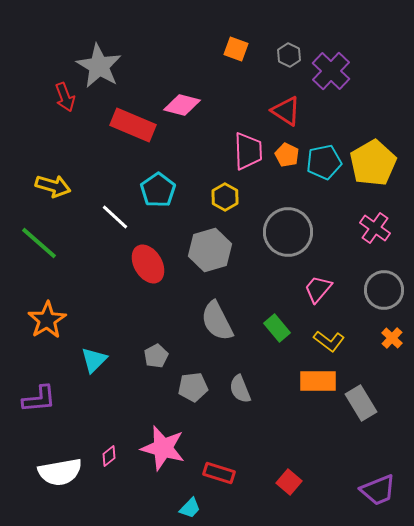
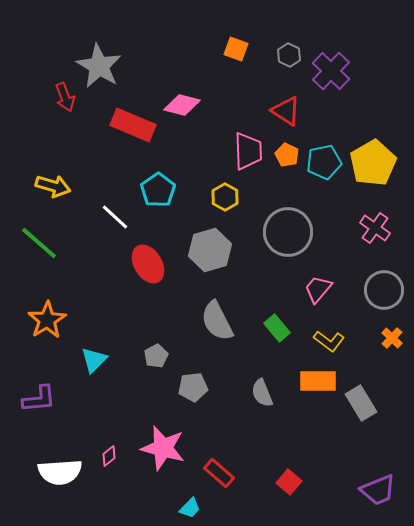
gray semicircle at (240, 389): moved 22 px right, 4 px down
white semicircle at (60, 472): rotated 6 degrees clockwise
red rectangle at (219, 473): rotated 24 degrees clockwise
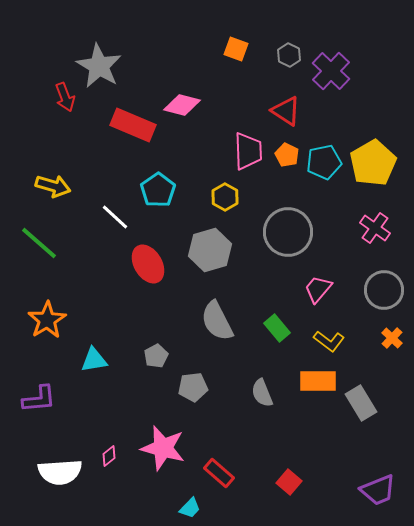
cyan triangle at (94, 360): rotated 36 degrees clockwise
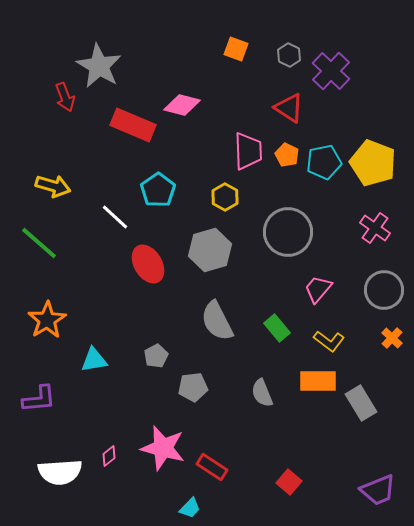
red triangle at (286, 111): moved 3 px right, 3 px up
yellow pentagon at (373, 163): rotated 21 degrees counterclockwise
red rectangle at (219, 473): moved 7 px left, 6 px up; rotated 8 degrees counterclockwise
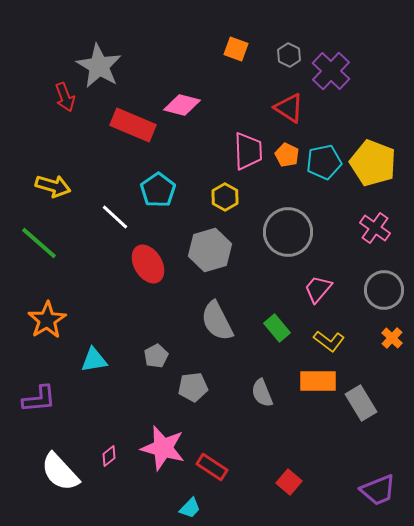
white semicircle at (60, 472): rotated 51 degrees clockwise
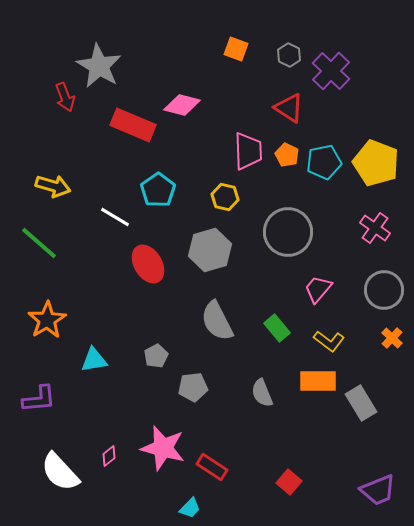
yellow pentagon at (373, 163): moved 3 px right
yellow hexagon at (225, 197): rotated 16 degrees counterclockwise
white line at (115, 217): rotated 12 degrees counterclockwise
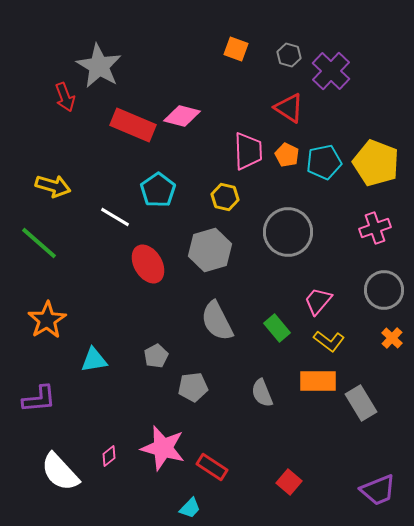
gray hexagon at (289, 55): rotated 10 degrees counterclockwise
pink diamond at (182, 105): moved 11 px down
pink cross at (375, 228): rotated 36 degrees clockwise
pink trapezoid at (318, 289): moved 12 px down
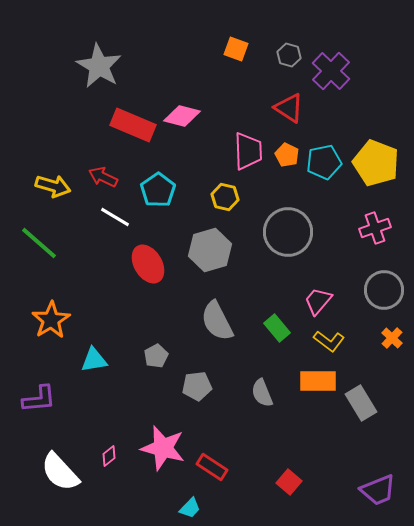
red arrow at (65, 97): moved 38 px right, 80 px down; rotated 136 degrees clockwise
orange star at (47, 320): moved 4 px right
gray pentagon at (193, 387): moved 4 px right, 1 px up
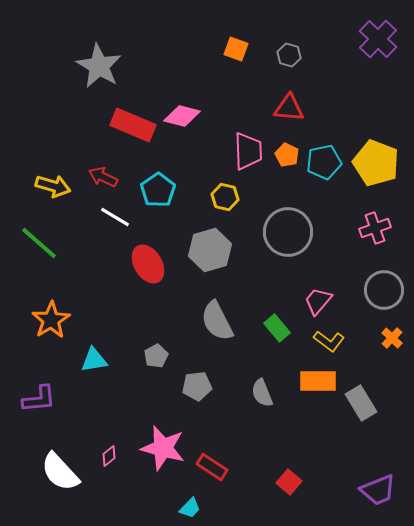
purple cross at (331, 71): moved 47 px right, 32 px up
red triangle at (289, 108): rotated 28 degrees counterclockwise
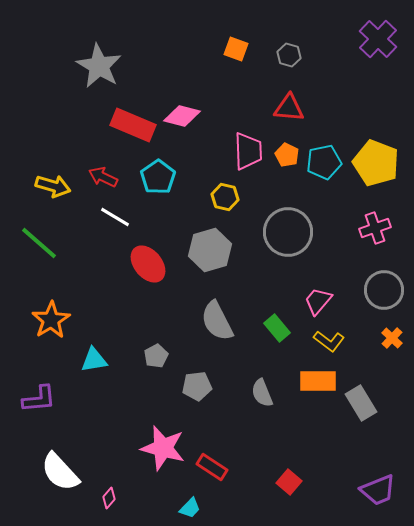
cyan pentagon at (158, 190): moved 13 px up
red ellipse at (148, 264): rotated 9 degrees counterclockwise
pink diamond at (109, 456): moved 42 px down; rotated 10 degrees counterclockwise
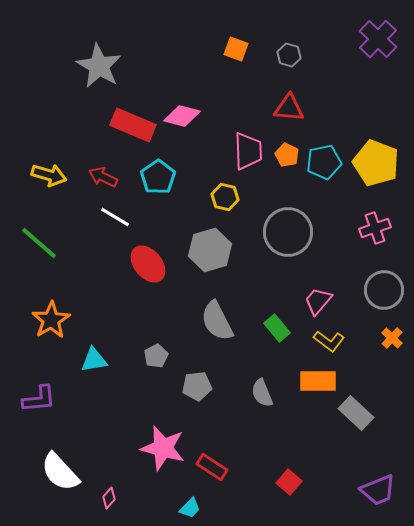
yellow arrow at (53, 186): moved 4 px left, 11 px up
gray rectangle at (361, 403): moved 5 px left, 10 px down; rotated 16 degrees counterclockwise
